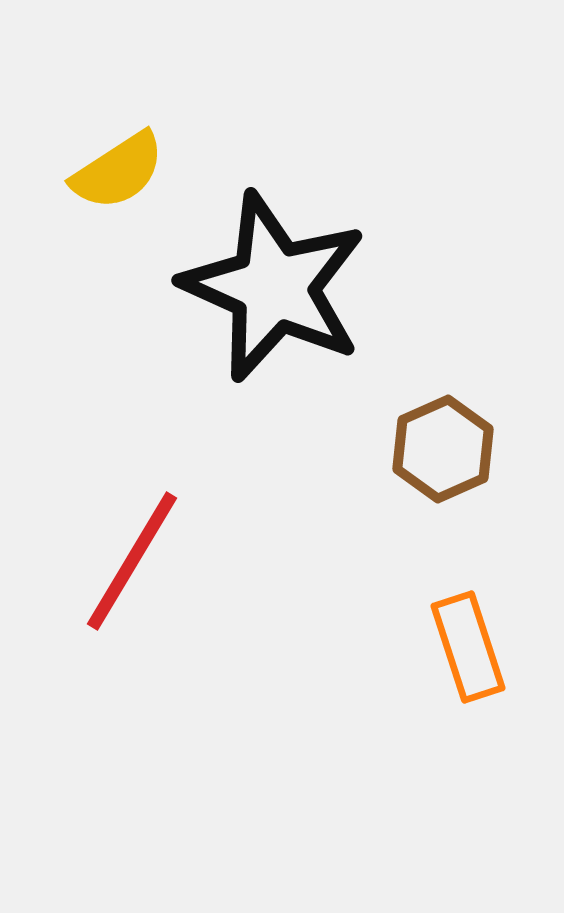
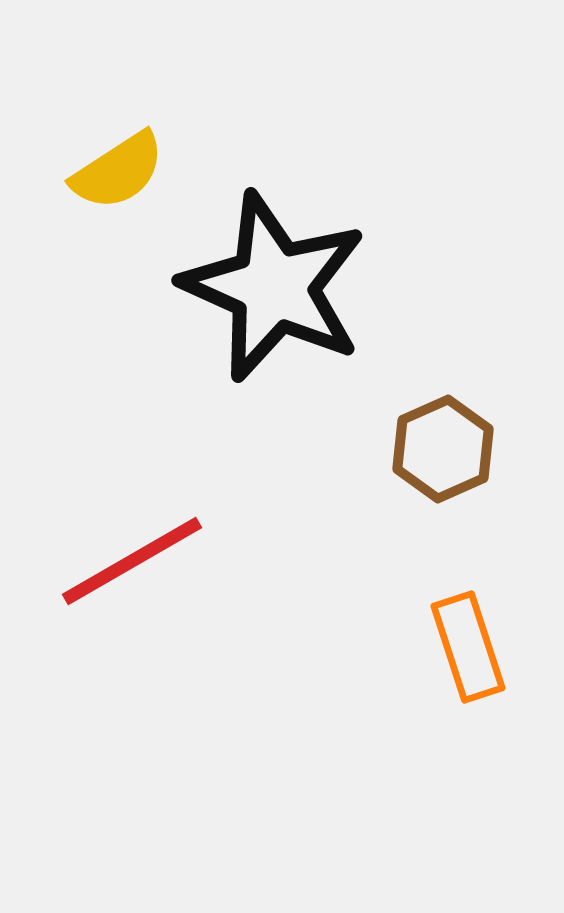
red line: rotated 29 degrees clockwise
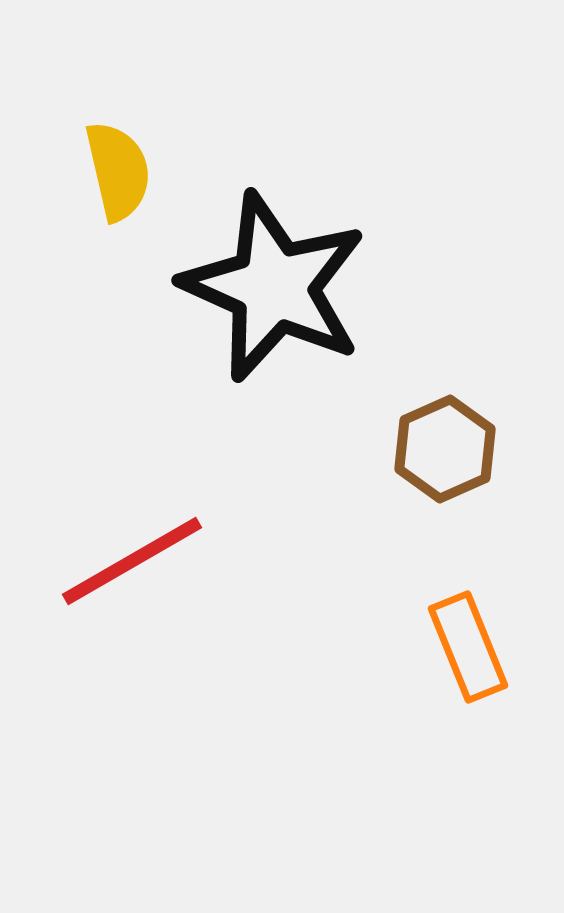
yellow semicircle: rotated 70 degrees counterclockwise
brown hexagon: moved 2 px right
orange rectangle: rotated 4 degrees counterclockwise
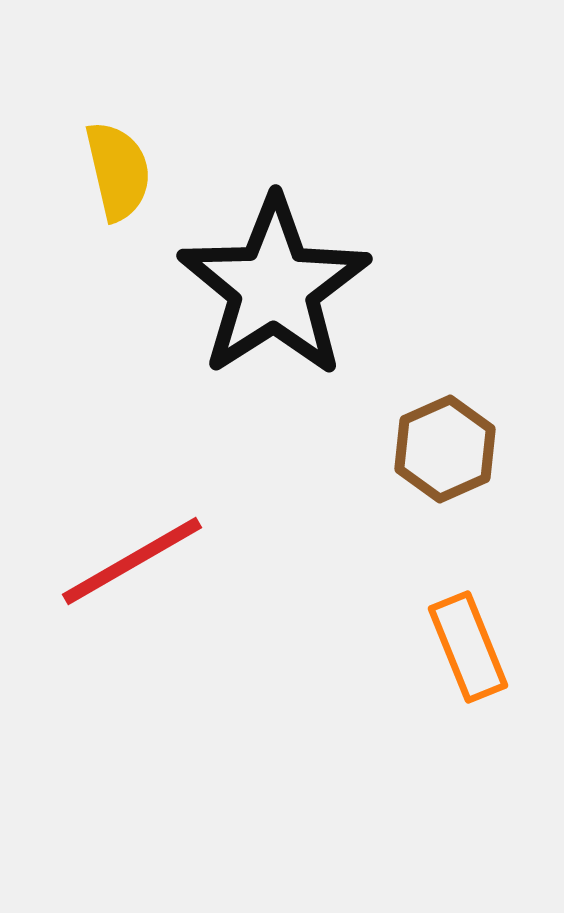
black star: rotated 15 degrees clockwise
